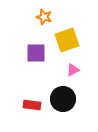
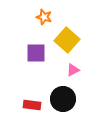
yellow square: rotated 30 degrees counterclockwise
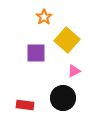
orange star: rotated 21 degrees clockwise
pink triangle: moved 1 px right, 1 px down
black circle: moved 1 px up
red rectangle: moved 7 px left
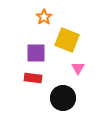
yellow square: rotated 20 degrees counterclockwise
pink triangle: moved 4 px right, 3 px up; rotated 32 degrees counterclockwise
red rectangle: moved 8 px right, 27 px up
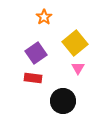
yellow square: moved 8 px right, 3 px down; rotated 30 degrees clockwise
purple square: rotated 35 degrees counterclockwise
black circle: moved 3 px down
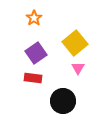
orange star: moved 10 px left, 1 px down
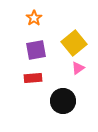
yellow square: moved 1 px left
purple square: moved 3 px up; rotated 25 degrees clockwise
pink triangle: rotated 24 degrees clockwise
red rectangle: rotated 12 degrees counterclockwise
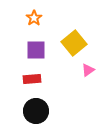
purple square: rotated 10 degrees clockwise
pink triangle: moved 10 px right, 2 px down
red rectangle: moved 1 px left, 1 px down
black circle: moved 27 px left, 10 px down
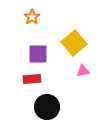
orange star: moved 2 px left, 1 px up
purple square: moved 2 px right, 4 px down
pink triangle: moved 5 px left, 1 px down; rotated 24 degrees clockwise
black circle: moved 11 px right, 4 px up
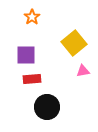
purple square: moved 12 px left, 1 px down
